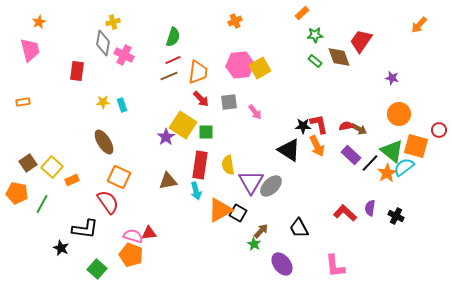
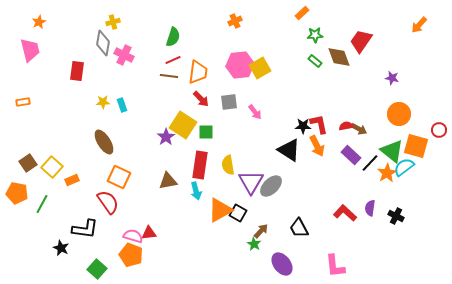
brown line at (169, 76): rotated 30 degrees clockwise
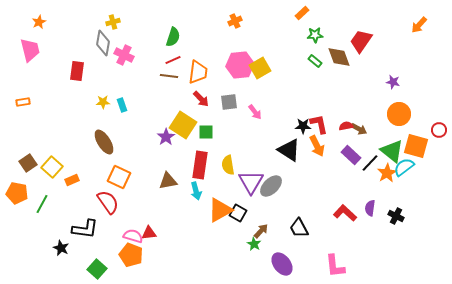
purple star at (392, 78): moved 1 px right, 4 px down
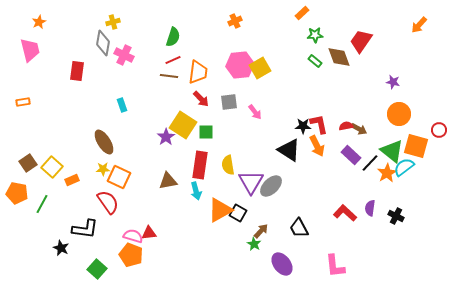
yellow star at (103, 102): moved 67 px down
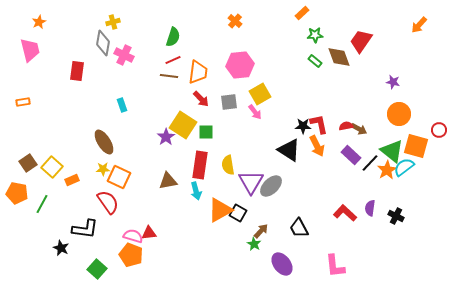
orange cross at (235, 21): rotated 24 degrees counterclockwise
yellow square at (260, 68): moved 26 px down
orange star at (387, 173): moved 3 px up
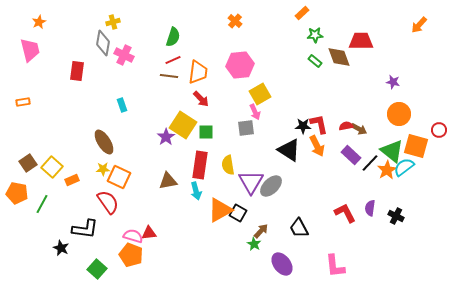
red trapezoid at (361, 41): rotated 55 degrees clockwise
gray square at (229, 102): moved 17 px right, 26 px down
pink arrow at (255, 112): rotated 14 degrees clockwise
red L-shape at (345, 213): rotated 20 degrees clockwise
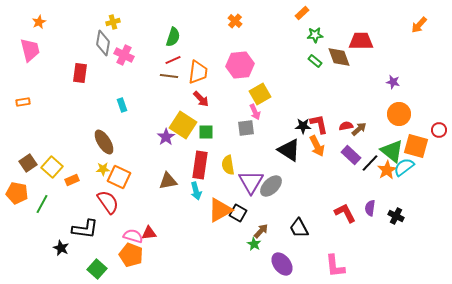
red rectangle at (77, 71): moved 3 px right, 2 px down
brown arrow at (359, 129): rotated 70 degrees counterclockwise
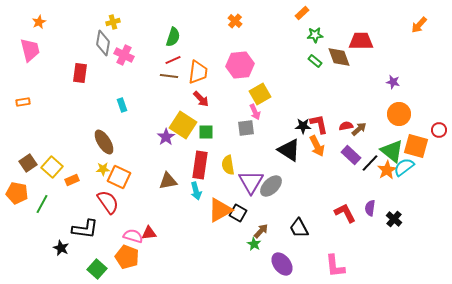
black cross at (396, 216): moved 2 px left, 3 px down; rotated 14 degrees clockwise
orange pentagon at (131, 255): moved 4 px left, 2 px down
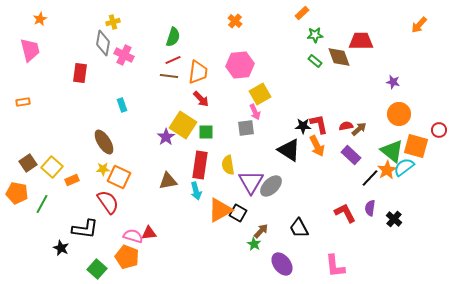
orange star at (39, 22): moved 1 px right, 3 px up
black line at (370, 163): moved 15 px down
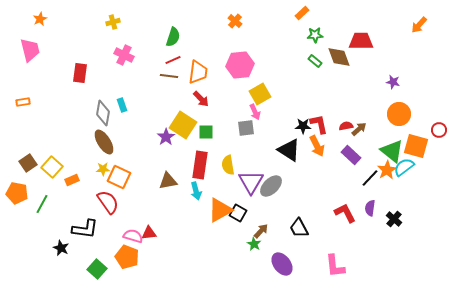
gray diamond at (103, 43): moved 70 px down
